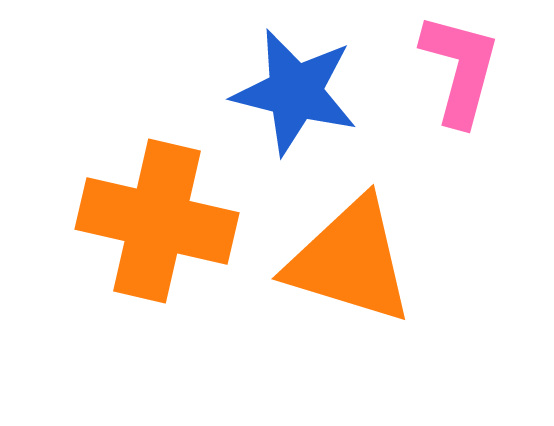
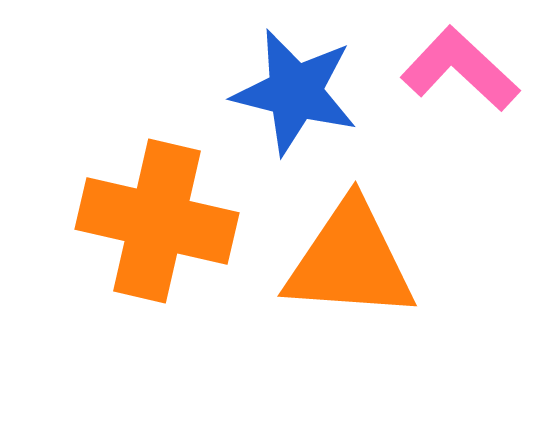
pink L-shape: rotated 62 degrees counterclockwise
orange triangle: rotated 13 degrees counterclockwise
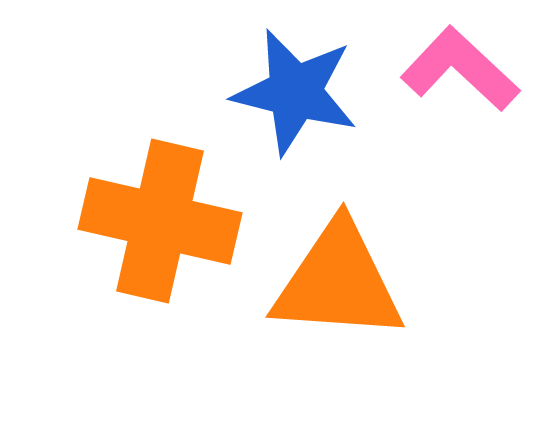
orange cross: moved 3 px right
orange triangle: moved 12 px left, 21 px down
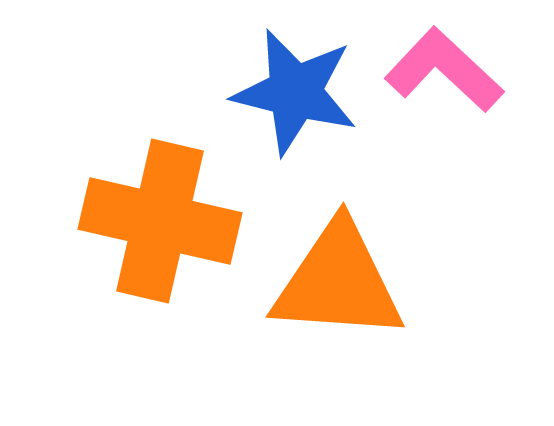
pink L-shape: moved 16 px left, 1 px down
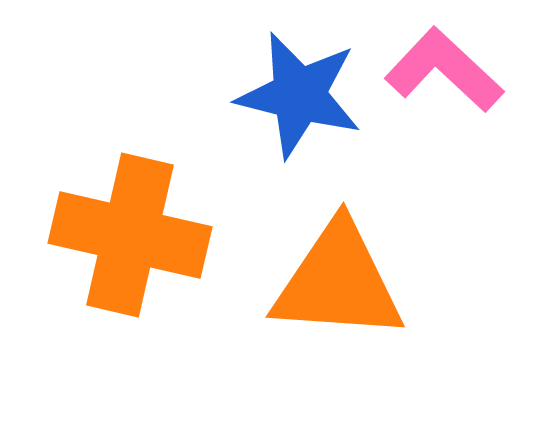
blue star: moved 4 px right, 3 px down
orange cross: moved 30 px left, 14 px down
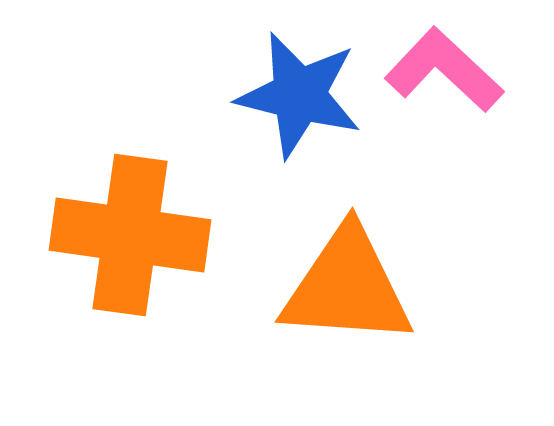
orange cross: rotated 5 degrees counterclockwise
orange triangle: moved 9 px right, 5 px down
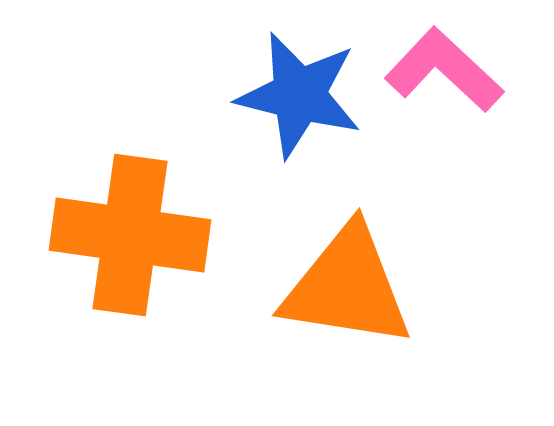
orange triangle: rotated 5 degrees clockwise
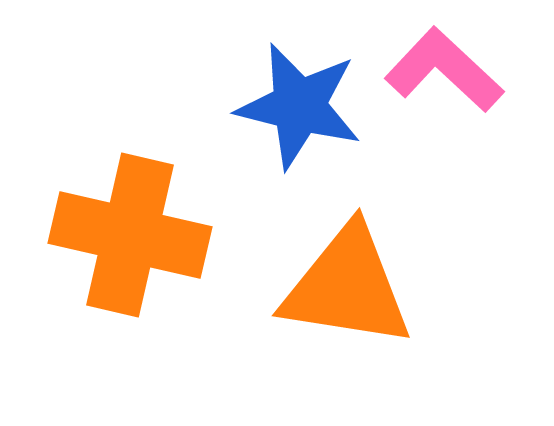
blue star: moved 11 px down
orange cross: rotated 5 degrees clockwise
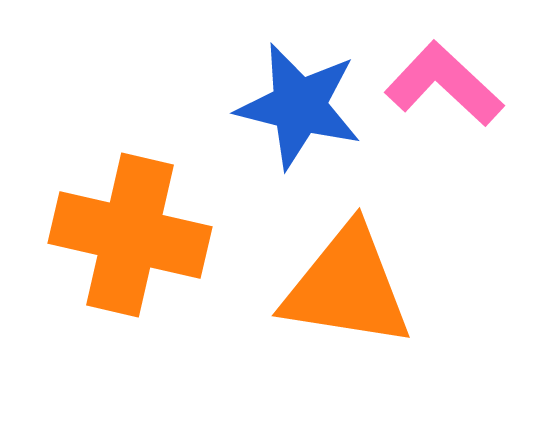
pink L-shape: moved 14 px down
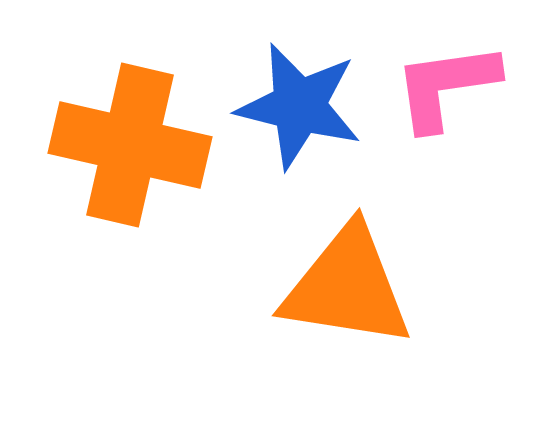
pink L-shape: moved 2 px right, 2 px down; rotated 51 degrees counterclockwise
orange cross: moved 90 px up
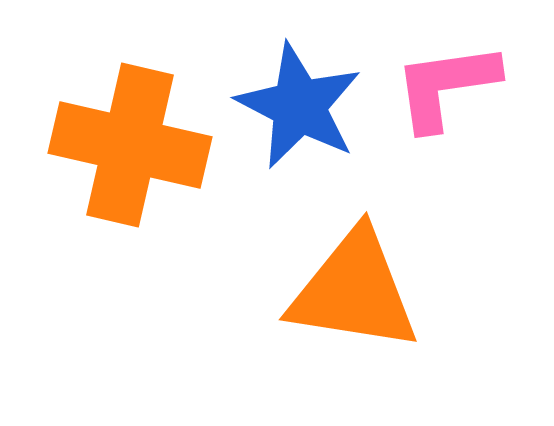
blue star: rotated 13 degrees clockwise
orange triangle: moved 7 px right, 4 px down
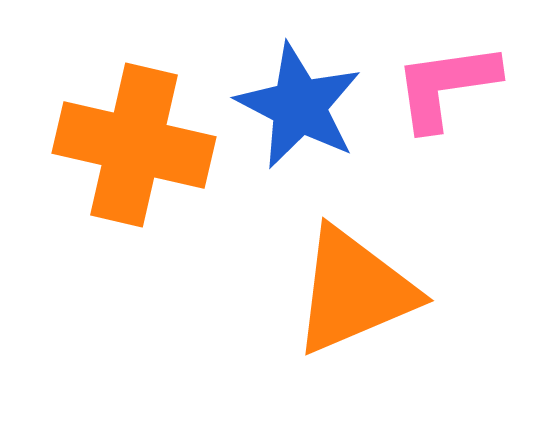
orange cross: moved 4 px right
orange triangle: rotated 32 degrees counterclockwise
